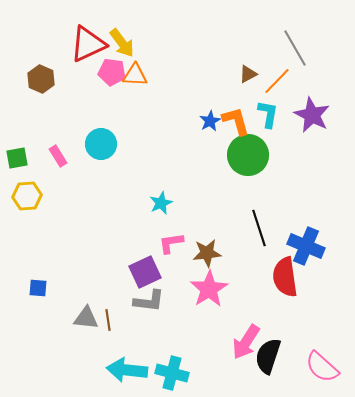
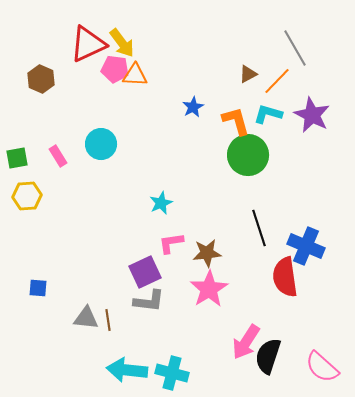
pink pentagon: moved 3 px right, 3 px up
cyan L-shape: rotated 84 degrees counterclockwise
blue star: moved 17 px left, 14 px up
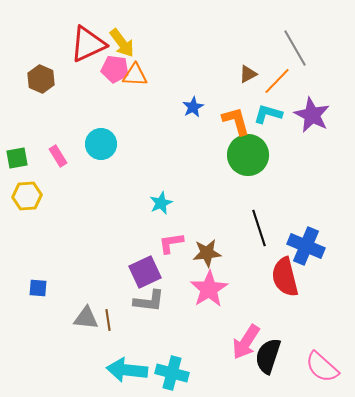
red semicircle: rotated 6 degrees counterclockwise
